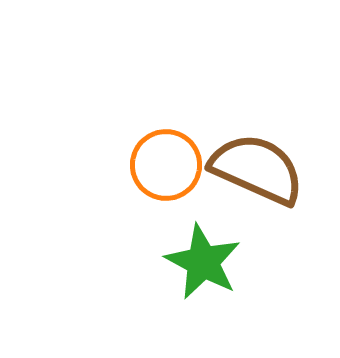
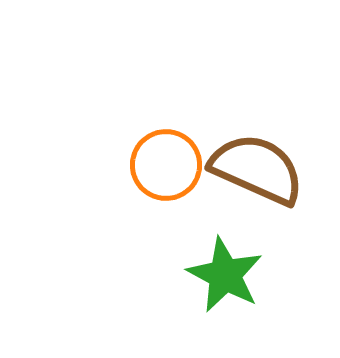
green star: moved 22 px right, 13 px down
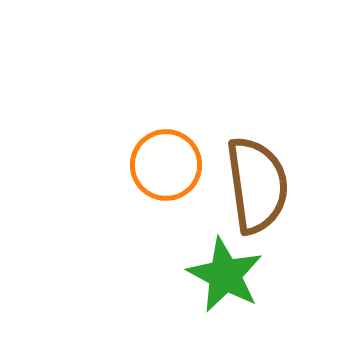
brown semicircle: moved 16 px down; rotated 58 degrees clockwise
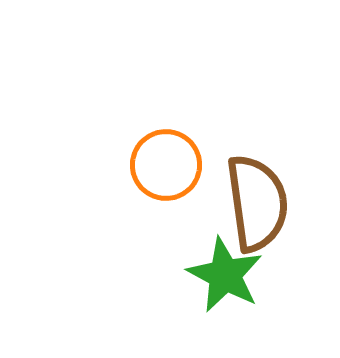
brown semicircle: moved 18 px down
